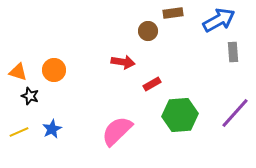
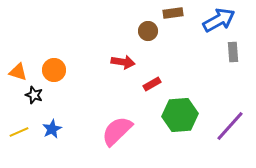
black star: moved 4 px right, 1 px up
purple line: moved 5 px left, 13 px down
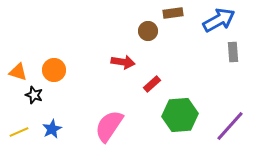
red rectangle: rotated 12 degrees counterclockwise
pink semicircle: moved 8 px left, 5 px up; rotated 12 degrees counterclockwise
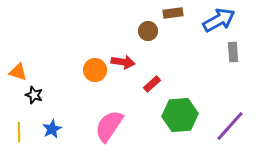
orange circle: moved 41 px right
yellow line: rotated 66 degrees counterclockwise
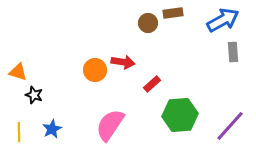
blue arrow: moved 4 px right
brown circle: moved 8 px up
pink semicircle: moved 1 px right, 1 px up
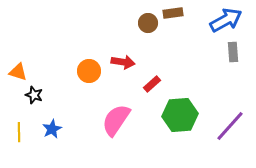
blue arrow: moved 3 px right
orange circle: moved 6 px left, 1 px down
pink semicircle: moved 6 px right, 5 px up
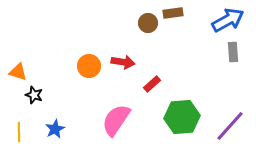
blue arrow: moved 2 px right
orange circle: moved 5 px up
green hexagon: moved 2 px right, 2 px down
blue star: moved 3 px right
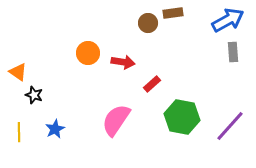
orange circle: moved 1 px left, 13 px up
orange triangle: rotated 18 degrees clockwise
green hexagon: rotated 16 degrees clockwise
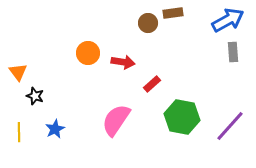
orange triangle: rotated 18 degrees clockwise
black star: moved 1 px right, 1 px down
